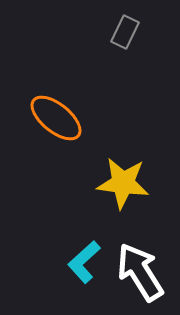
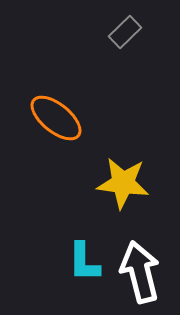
gray rectangle: rotated 20 degrees clockwise
cyan L-shape: rotated 48 degrees counterclockwise
white arrow: rotated 18 degrees clockwise
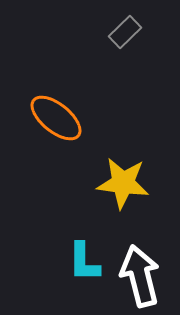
white arrow: moved 4 px down
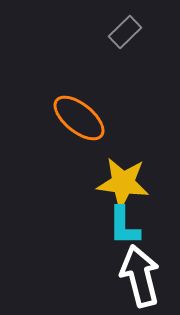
orange ellipse: moved 23 px right
cyan L-shape: moved 40 px right, 36 px up
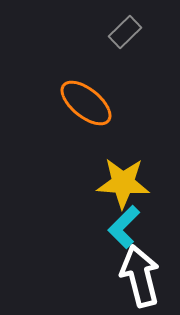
orange ellipse: moved 7 px right, 15 px up
yellow star: rotated 4 degrees counterclockwise
cyan L-shape: moved 1 px down; rotated 45 degrees clockwise
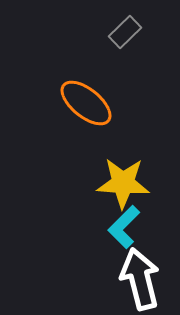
white arrow: moved 3 px down
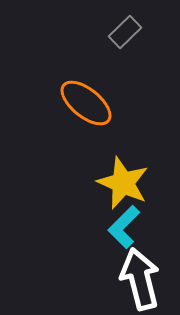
yellow star: rotated 20 degrees clockwise
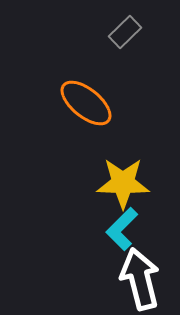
yellow star: rotated 22 degrees counterclockwise
cyan L-shape: moved 2 px left, 2 px down
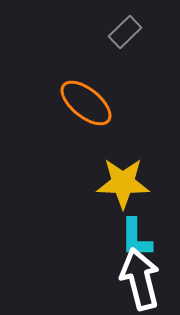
cyan L-shape: moved 14 px right, 9 px down; rotated 45 degrees counterclockwise
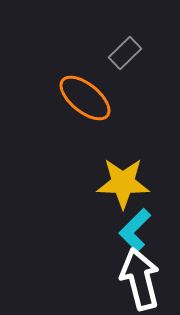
gray rectangle: moved 21 px down
orange ellipse: moved 1 px left, 5 px up
cyan L-shape: moved 1 px left, 8 px up; rotated 45 degrees clockwise
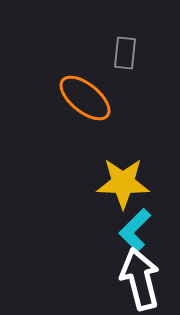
gray rectangle: rotated 40 degrees counterclockwise
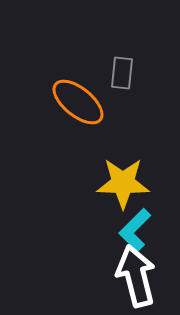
gray rectangle: moved 3 px left, 20 px down
orange ellipse: moved 7 px left, 4 px down
white arrow: moved 4 px left, 3 px up
